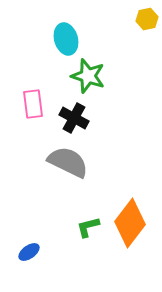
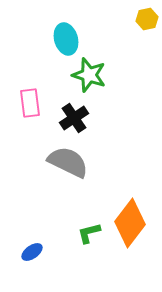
green star: moved 1 px right, 1 px up
pink rectangle: moved 3 px left, 1 px up
black cross: rotated 28 degrees clockwise
green L-shape: moved 1 px right, 6 px down
blue ellipse: moved 3 px right
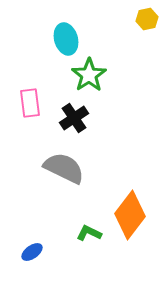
green star: rotated 20 degrees clockwise
gray semicircle: moved 4 px left, 6 px down
orange diamond: moved 8 px up
green L-shape: rotated 40 degrees clockwise
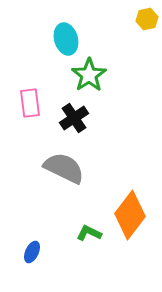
blue ellipse: rotated 30 degrees counterclockwise
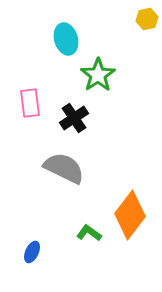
green star: moved 9 px right
green L-shape: rotated 10 degrees clockwise
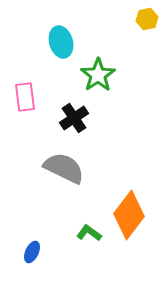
cyan ellipse: moved 5 px left, 3 px down
pink rectangle: moved 5 px left, 6 px up
orange diamond: moved 1 px left
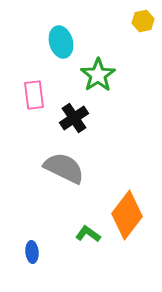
yellow hexagon: moved 4 px left, 2 px down
pink rectangle: moved 9 px right, 2 px up
orange diamond: moved 2 px left
green L-shape: moved 1 px left, 1 px down
blue ellipse: rotated 30 degrees counterclockwise
